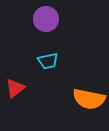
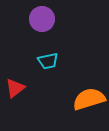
purple circle: moved 4 px left
orange semicircle: rotated 152 degrees clockwise
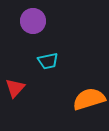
purple circle: moved 9 px left, 2 px down
red triangle: rotated 10 degrees counterclockwise
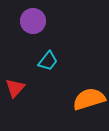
cyan trapezoid: rotated 40 degrees counterclockwise
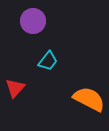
orange semicircle: rotated 44 degrees clockwise
